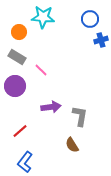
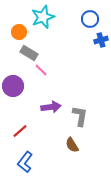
cyan star: rotated 25 degrees counterclockwise
gray rectangle: moved 12 px right, 4 px up
purple circle: moved 2 px left
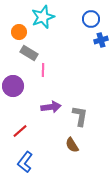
blue circle: moved 1 px right
pink line: moved 2 px right; rotated 48 degrees clockwise
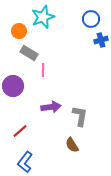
orange circle: moved 1 px up
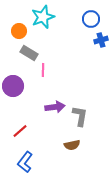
purple arrow: moved 4 px right
brown semicircle: rotated 70 degrees counterclockwise
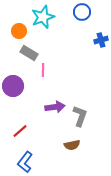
blue circle: moved 9 px left, 7 px up
gray L-shape: rotated 10 degrees clockwise
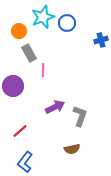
blue circle: moved 15 px left, 11 px down
gray rectangle: rotated 30 degrees clockwise
purple arrow: rotated 18 degrees counterclockwise
brown semicircle: moved 4 px down
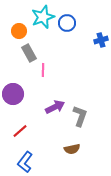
purple circle: moved 8 px down
